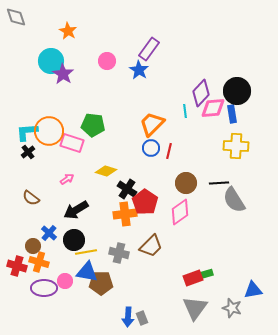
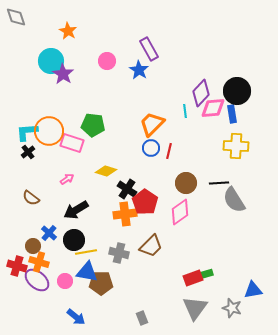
purple rectangle at (149, 49): rotated 65 degrees counterclockwise
purple ellipse at (44, 288): moved 7 px left, 8 px up; rotated 40 degrees clockwise
blue arrow at (128, 317): moved 52 px left; rotated 54 degrees counterclockwise
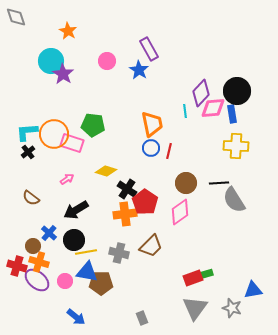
orange trapezoid at (152, 124): rotated 124 degrees clockwise
orange circle at (49, 131): moved 5 px right, 3 px down
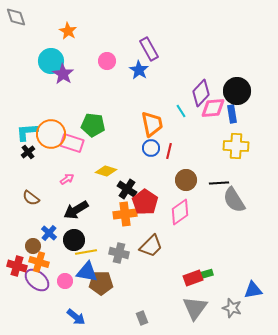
cyan line at (185, 111): moved 4 px left; rotated 24 degrees counterclockwise
orange circle at (54, 134): moved 3 px left
brown circle at (186, 183): moved 3 px up
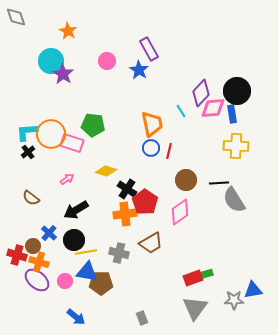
brown trapezoid at (151, 246): moved 3 px up; rotated 15 degrees clockwise
red cross at (17, 266): moved 11 px up
gray star at (232, 308): moved 2 px right, 8 px up; rotated 18 degrees counterclockwise
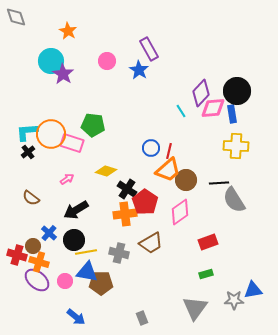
orange trapezoid at (152, 124): moved 16 px right, 46 px down; rotated 60 degrees clockwise
red rectangle at (193, 278): moved 15 px right, 36 px up
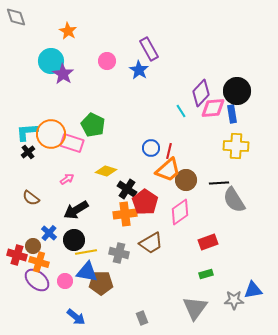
green pentagon at (93, 125): rotated 20 degrees clockwise
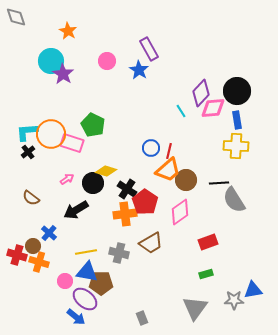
blue rectangle at (232, 114): moved 5 px right, 6 px down
black circle at (74, 240): moved 19 px right, 57 px up
purple ellipse at (37, 280): moved 48 px right, 19 px down
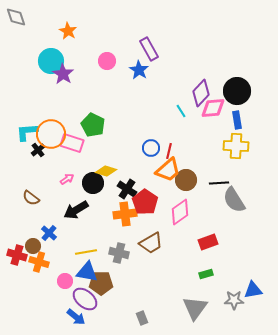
black cross at (28, 152): moved 10 px right, 2 px up
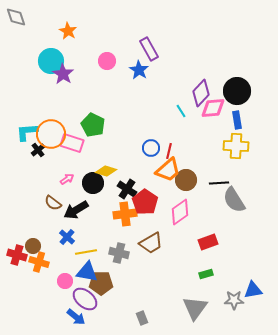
brown semicircle at (31, 198): moved 22 px right, 5 px down
blue cross at (49, 233): moved 18 px right, 4 px down
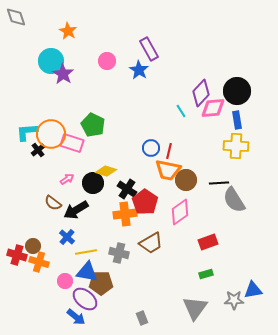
orange trapezoid at (168, 170): rotated 52 degrees clockwise
